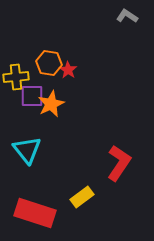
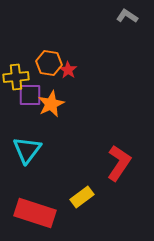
purple square: moved 2 px left, 1 px up
cyan triangle: rotated 16 degrees clockwise
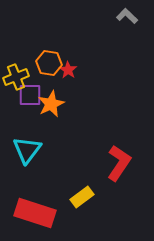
gray L-shape: rotated 10 degrees clockwise
yellow cross: rotated 15 degrees counterclockwise
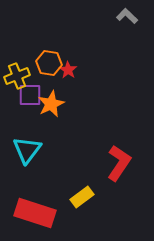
yellow cross: moved 1 px right, 1 px up
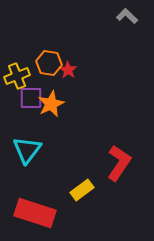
purple square: moved 1 px right, 3 px down
yellow rectangle: moved 7 px up
